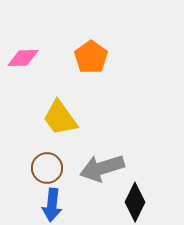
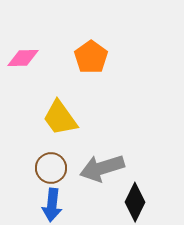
brown circle: moved 4 px right
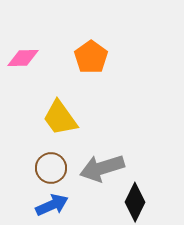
blue arrow: rotated 120 degrees counterclockwise
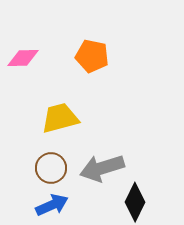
orange pentagon: moved 1 px right, 1 px up; rotated 24 degrees counterclockwise
yellow trapezoid: rotated 111 degrees clockwise
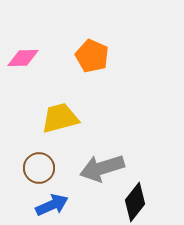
orange pentagon: rotated 12 degrees clockwise
brown circle: moved 12 px left
black diamond: rotated 12 degrees clockwise
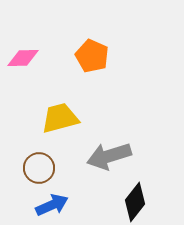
gray arrow: moved 7 px right, 12 px up
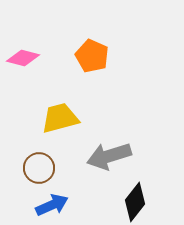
pink diamond: rotated 16 degrees clockwise
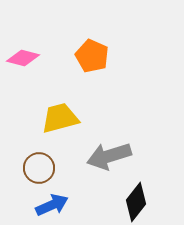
black diamond: moved 1 px right
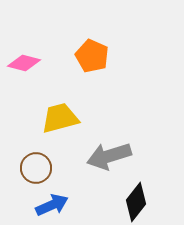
pink diamond: moved 1 px right, 5 px down
brown circle: moved 3 px left
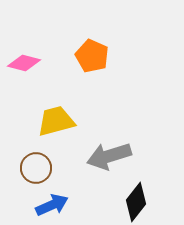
yellow trapezoid: moved 4 px left, 3 px down
